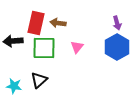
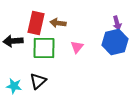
blue hexagon: moved 2 px left, 5 px up; rotated 15 degrees clockwise
black triangle: moved 1 px left, 1 px down
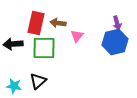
black arrow: moved 3 px down
pink triangle: moved 11 px up
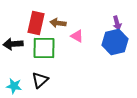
pink triangle: rotated 40 degrees counterclockwise
black triangle: moved 2 px right, 1 px up
